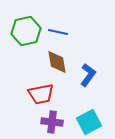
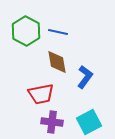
green hexagon: rotated 20 degrees counterclockwise
blue L-shape: moved 3 px left, 2 px down
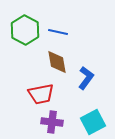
green hexagon: moved 1 px left, 1 px up
blue L-shape: moved 1 px right, 1 px down
cyan square: moved 4 px right
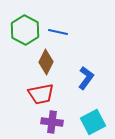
brown diamond: moved 11 px left; rotated 35 degrees clockwise
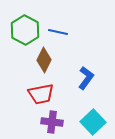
brown diamond: moved 2 px left, 2 px up
cyan square: rotated 15 degrees counterclockwise
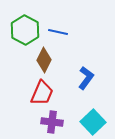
red trapezoid: moved 1 px right, 1 px up; rotated 56 degrees counterclockwise
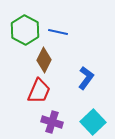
red trapezoid: moved 3 px left, 2 px up
purple cross: rotated 10 degrees clockwise
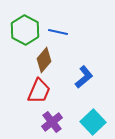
brown diamond: rotated 15 degrees clockwise
blue L-shape: moved 2 px left, 1 px up; rotated 15 degrees clockwise
purple cross: rotated 35 degrees clockwise
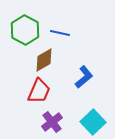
blue line: moved 2 px right, 1 px down
brown diamond: rotated 20 degrees clockwise
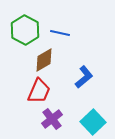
purple cross: moved 3 px up
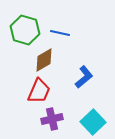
green hexagon: rotated 12 degrees counterclockwise
purple cross: rotated 25 degrees clockwise
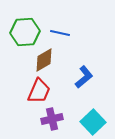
green hexagon: moved 2 px down; rotated 20 degrees counterclockwise
